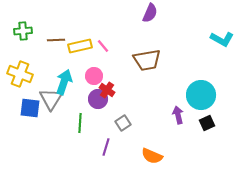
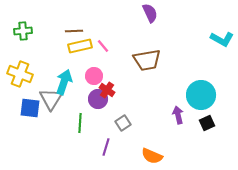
purple semicircle: rotated 48 degrees counterclockwise
brown line: moved 18 px right, 9 px up
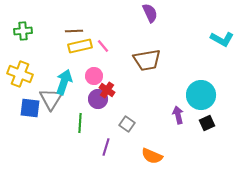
gray square: moved 4 px right, 1 px down; rotated 21 degrees counterclockwise
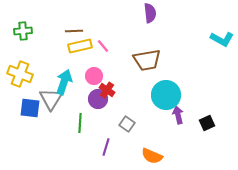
purple semicircle: rotated 18 degrees clockwise
cyan circle: moved 35 px left
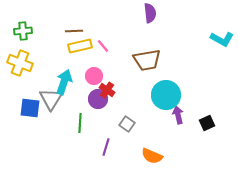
yellow cross: moved 11 px up
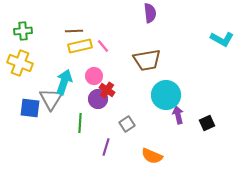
gray square: rotated 21 degrees clockwise
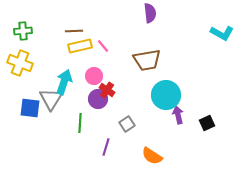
cyan L-shape: moved 6 px up
orange semicircle: rotated 10 degrees clockwise
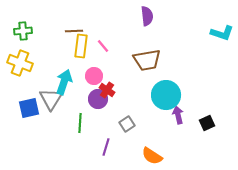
purple semicircle: moved 3 px left, 3 px down
cyan L-shape: rotated 10 degrees counterclockwise
yellow rectangle: moved 1 px right; rotated 70 degrees counterclockwise
blue square: moved 1 px left; rotated 20 degrees counterclockwise
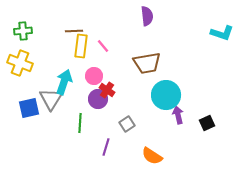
brown trapezoid: moved 3 px down
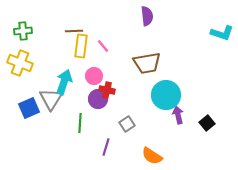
red cross: rotated 21 degrees counterclockwise
blue square: rotated 10 degrees counterclockwise
black square: rotated 14 degrees counterclockwise
